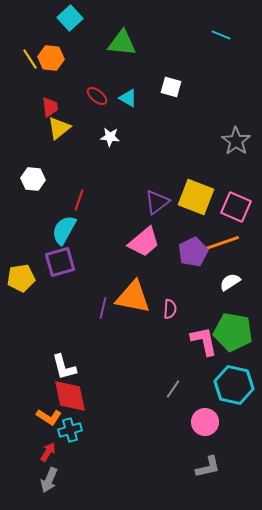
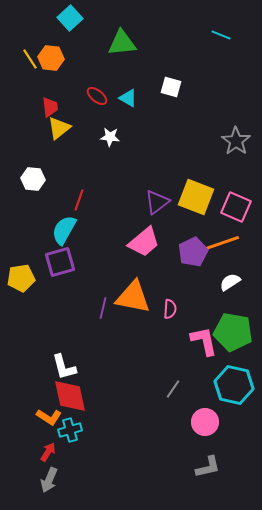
green triangle: rotated 12 degrees counterclockwise
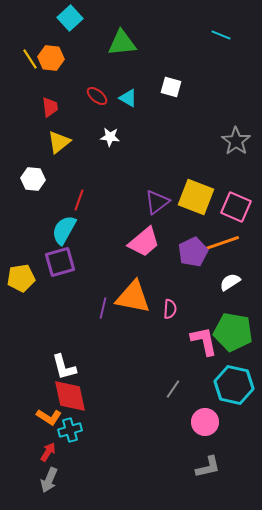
yellow triangle: moved 14 px down
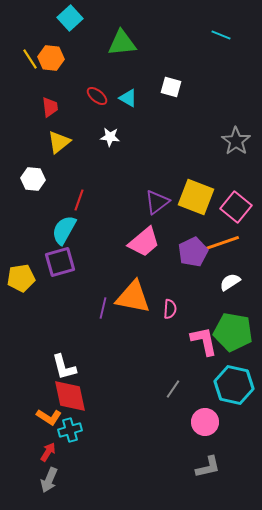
pink square: rotated 16 degrees clockwise
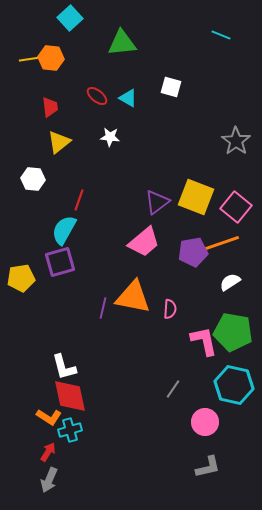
yellow line: rotated 65 degrees counterclockwise
purple pentagon: rotated 16 degrees clockwise
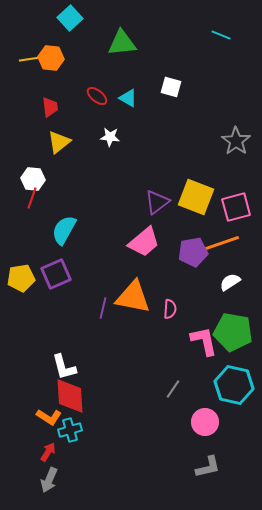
red line: moved 47 px left, 2 px up
pink square: rotated 36 degrees clockwise
purple square: moved 4 px left, 12 px down; rotated 8 degrees counterclockwise
red diamond: rotated 9 degrees clockwise
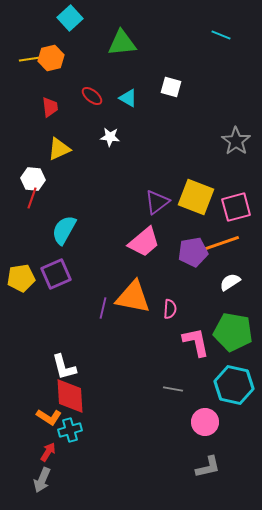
orange hexagon: rotated 20 degrees counterclockwise
red ellipse: moved 5 px left
yellow triangle: moved 7 px down; rotated 15 degrees clockwise
pink L-shape: moved 8 px left, 1 px down
gray line: rotated 66 degrees clockwise
gray arrow: moved 7 px left
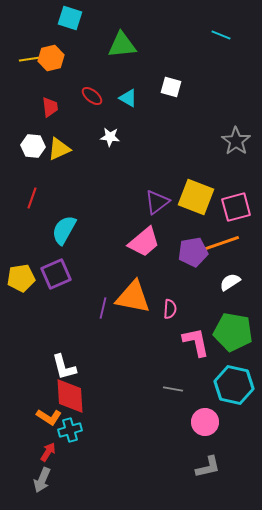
cyan square: rotated 30 degrees counterclockwise
green triangle: moved 2 px down
white hexagon: moved 33 px up
